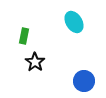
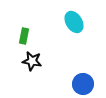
black star: moved 3 px left, 1 px up; rotated 24 degrees counterclockwise
blue circle: moved 1 px left, 3 px down
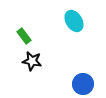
cyan ellipse: moved 1 px up
green rectangle: rotated 49 degrees counterclockwise
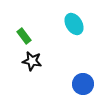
cyan ellipse: moved 3 px down
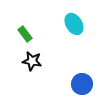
green rectangle: moved 1 px right, 2 px up
blue circle: moved 1 px left
